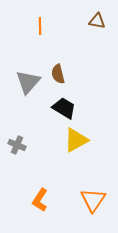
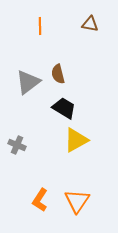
brown triangle: moved 7 px left, 3 px down
gray triangle: rotated 12 degrees clockwise
orange triangle: moved 16 px left, 1 px down
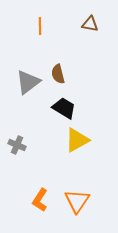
yellow triangle: moved 1 px right
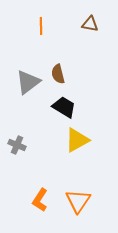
orange line: moved 1 px right
black trapezoid: moved 1 px up
orange triangle: moved 1 px right
